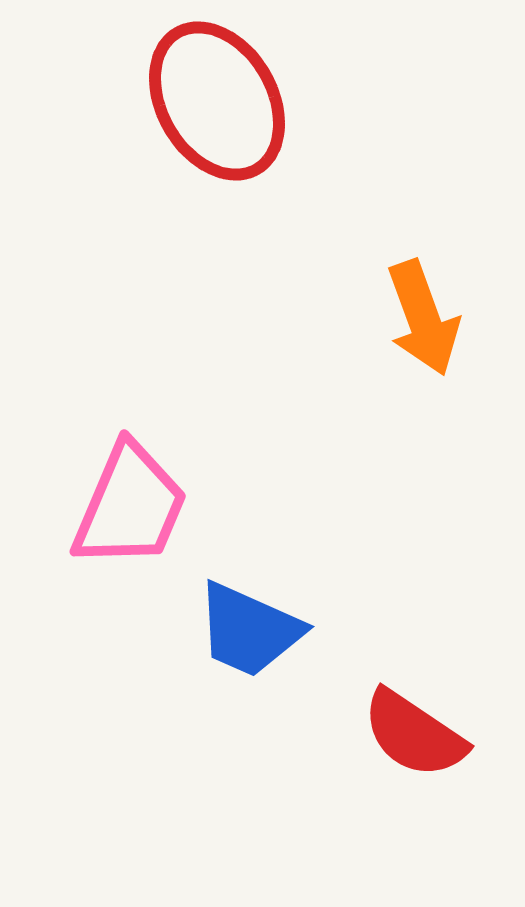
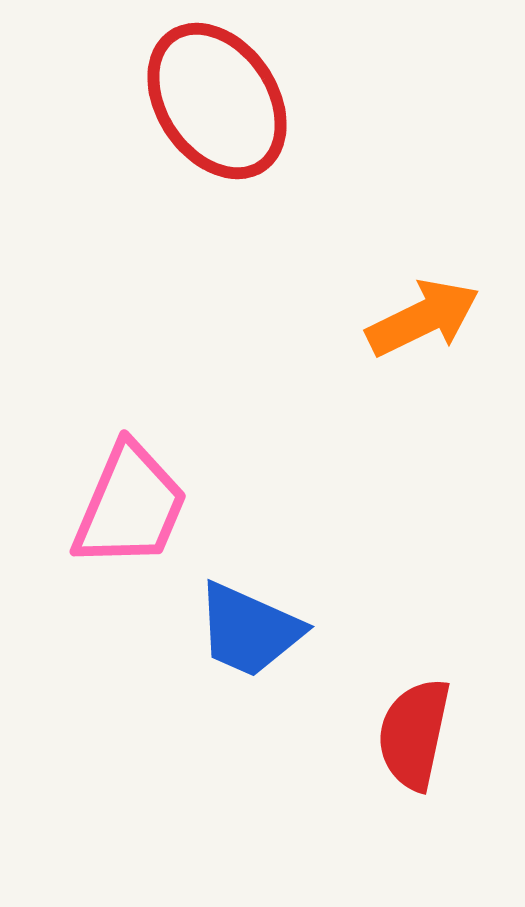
red ellipse: rotated 4 degrees counterclockwise
orange arrow: rotated 96 degrees counterclockwise
red semicircle: rotated 68 degrees clockwise
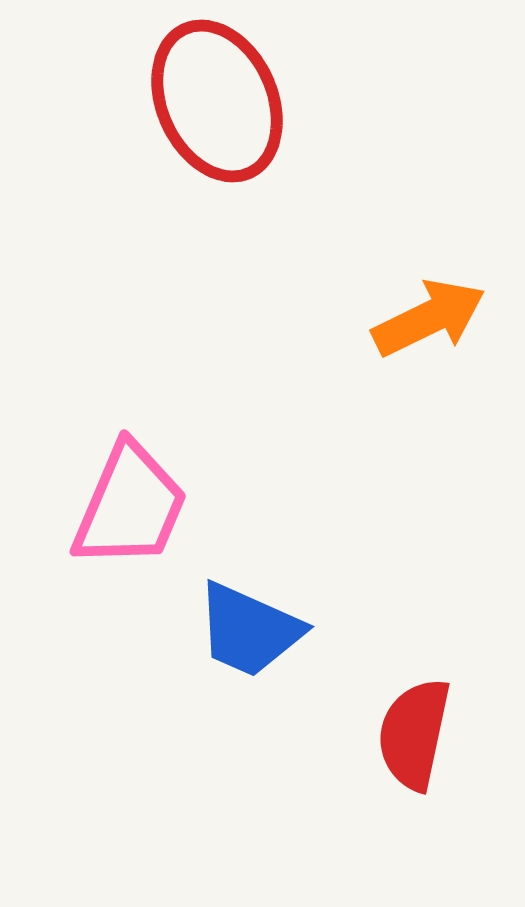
red ellipse: rotated 10 degrees clockwise
orange arrow: moved 6 px right
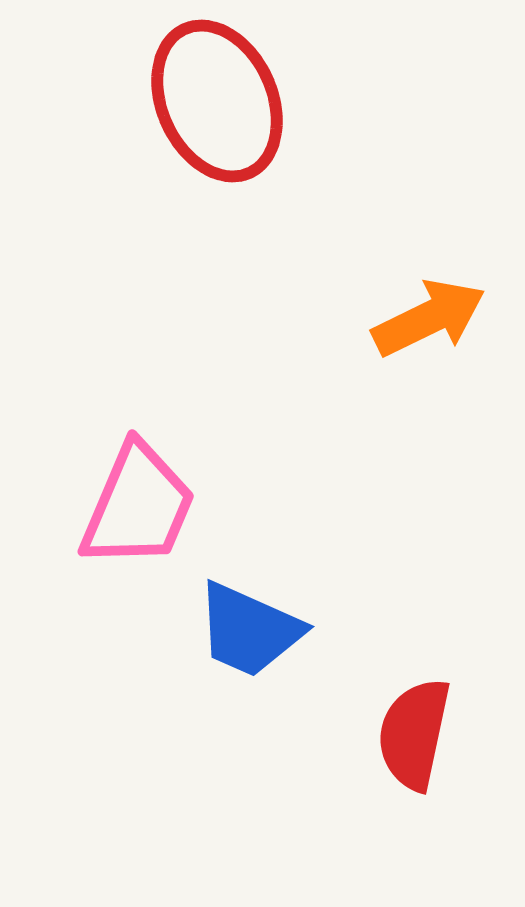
pink trapezoid: moved 8 px right
